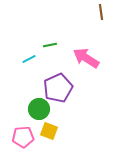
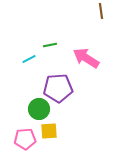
brown line: moved 1 px up
purple pentagon: rotated 20 degrees clockwise
yellow square: rotated 24 degrees counterclockwise
pink pentagon: moved 2 px right, 2 px down
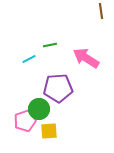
pink pentagon: moved 18 px up; rotated 15 degrees counterclockwise
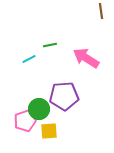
purple pentagon: moved 6 px right, 8 px down
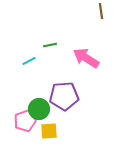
cyan line: moved 2 px down
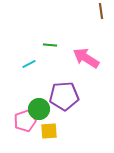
green line: rotated 16 degrees clockwise
cyan line: moved 3 px down
